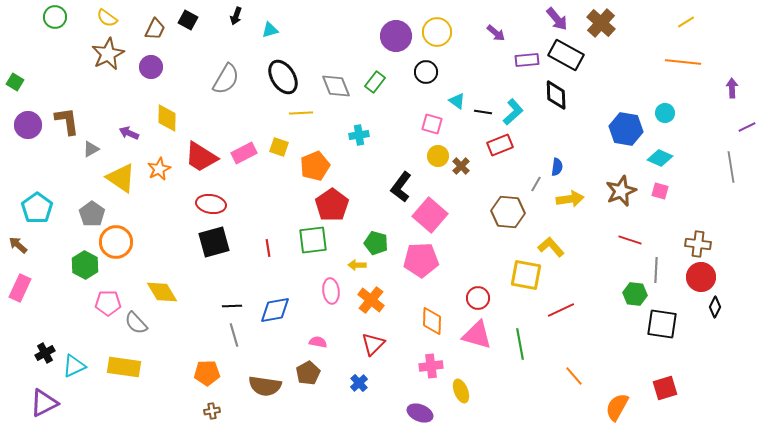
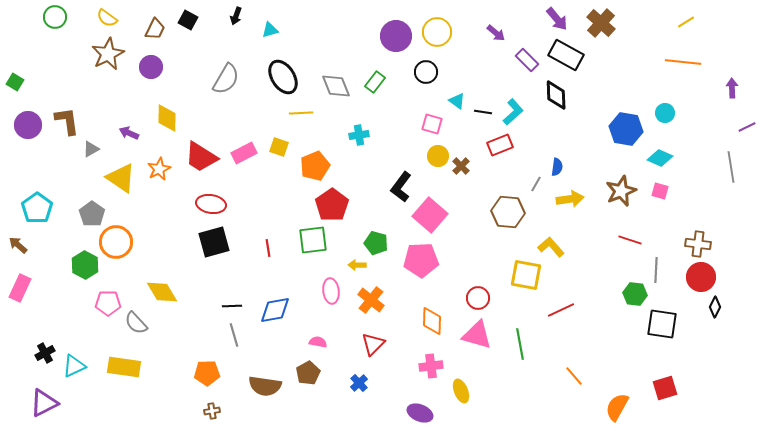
purple rectangle at (527, 60): rotated 50 degrees clockwise
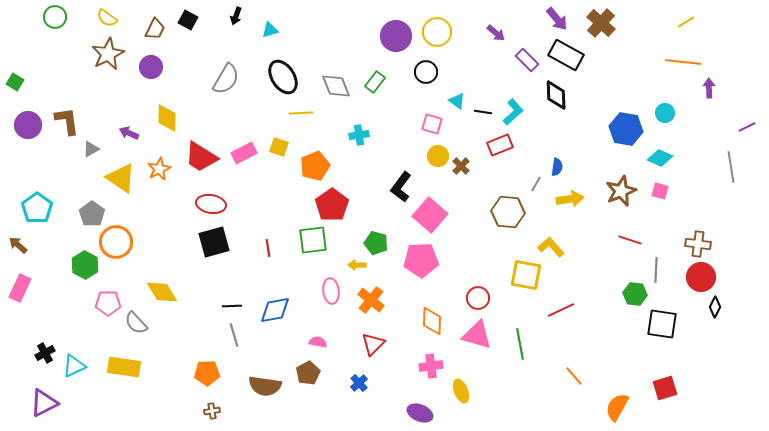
purple arrow at (732, 88): moved 23 px left
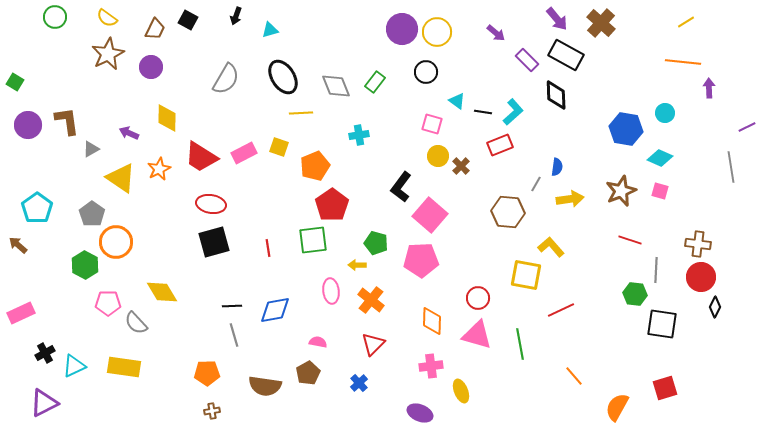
purple circle at (396, 36): moved 6 px right, 7 px up
pink rectangle at (20, 288): moved 1 px right, 25 px down; rotated 40 degrees clockwise
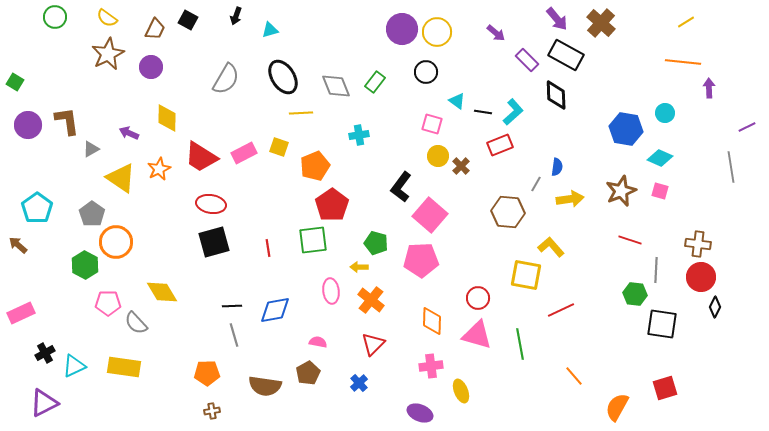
yellow arrow at (357, 265): moved 2 px right, 2 px down
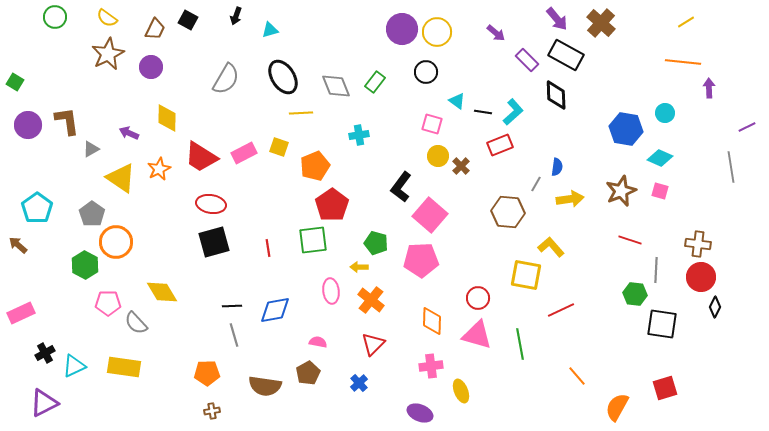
orange line at (574, 376): moved 3 px right
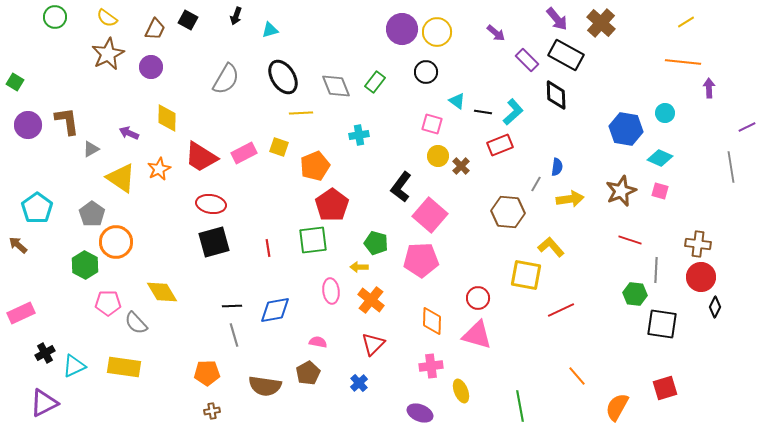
green line at (520, 344): moved 62 px down
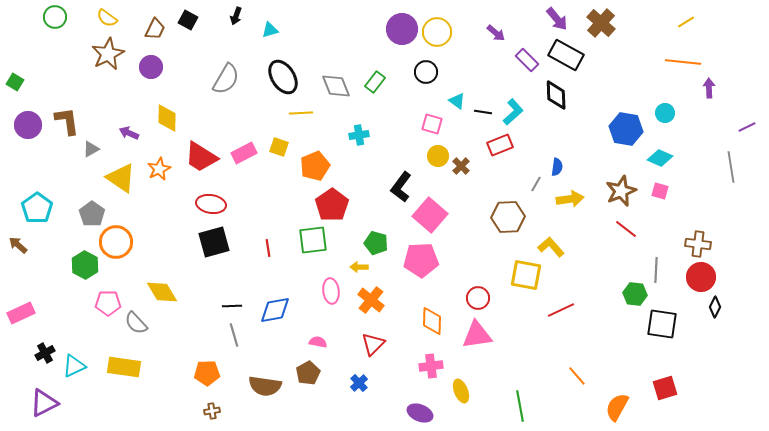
brown hexagon at (508, 212): moved 5 px down; rotated 8 degrees counterclockwise
red line at (630, 240): moved 4 px left, 11 px up; rotated 20 degrees clockwise
pink triangle at (477, 335): rotated 24 degrees counterclockwise
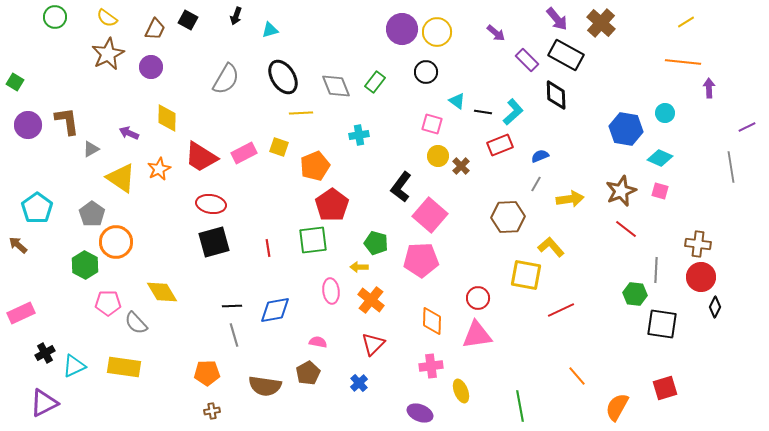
blue semicircle at (557, 167): moved 17 px left, 11 px up; rotated 120 degrees counterclockwise
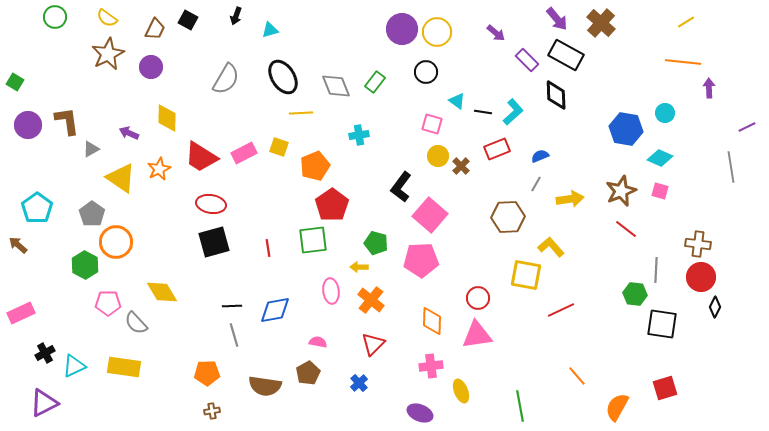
red rectangle at (500, 145): moved 3 px left, 4 px down
